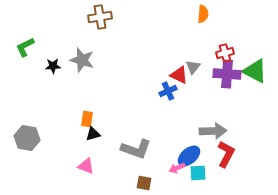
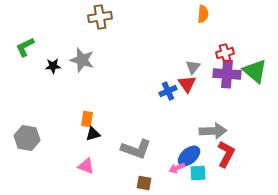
green triangle: rotated 12 degrees clockwise
red triangle: moved 8 px right, 9 px down; rotated 30 degrees clockwise
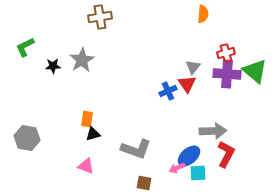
red cross: moved 1 px right
gray star: rotated 25 degrees clockwise
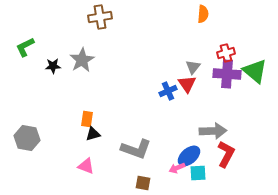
brown square: moved 1 px left
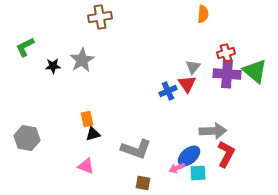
orange rectangle: rotated 21 degrees counterclockwise
